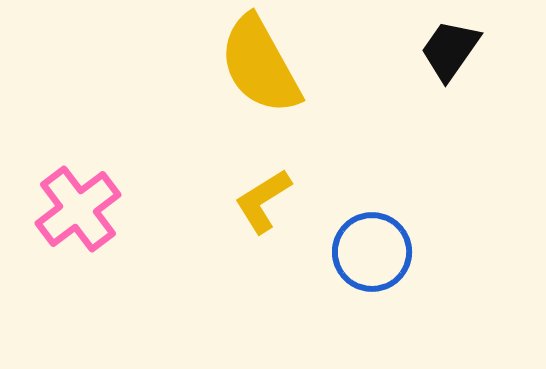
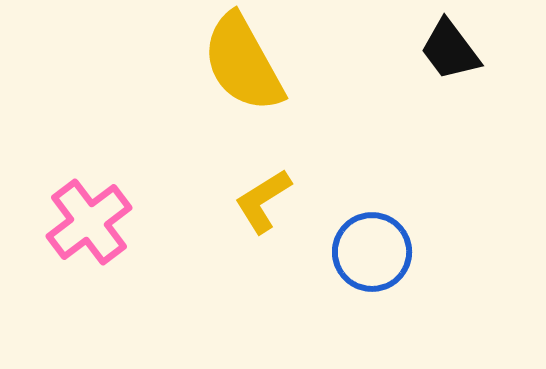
black trapezoid: rotated 72 degrees counterclockwise
yellow semicircle: moved 17 px left, 2 px up
pink cross: moved 11 px right, 13 px down
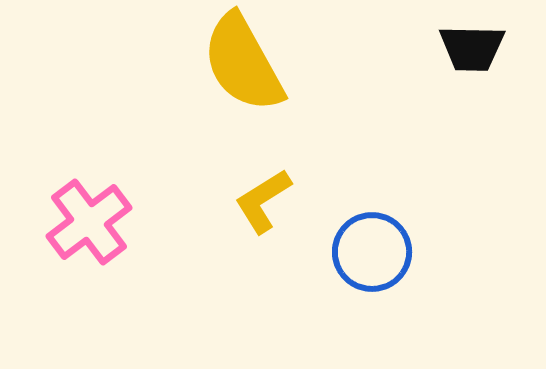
black trapezoid: moved 22 px right, 2 px up; rotated 52 degrees counterclockwise
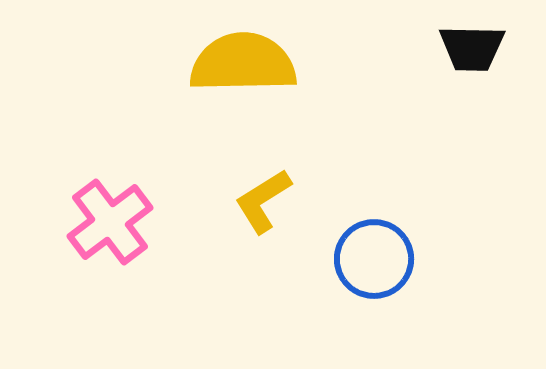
yellow semicircle: rotated 118 degrees clockwise
pink cross: moved 21 px right
blue circle: moved 2 px right, 7 px down
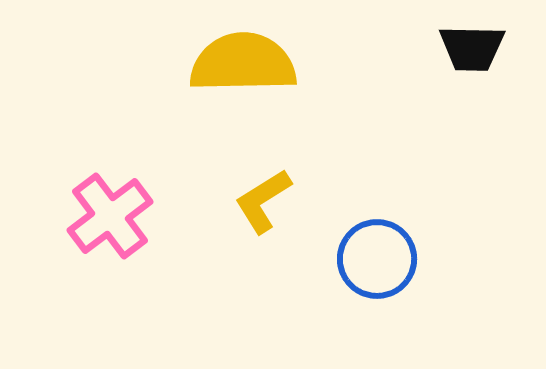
pink cross: moved 6 px up
blue circle: moved 3 px right
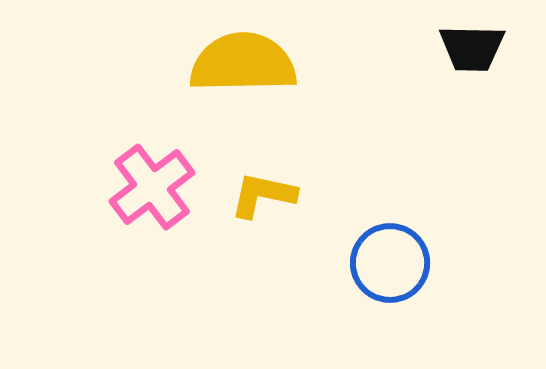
yellow L-shape: moved 6 px up; rotated 44 degrees clockwise
pink cross: moved 42 px right, 29 px up
blue circle: moved 13 px right, 4 px down
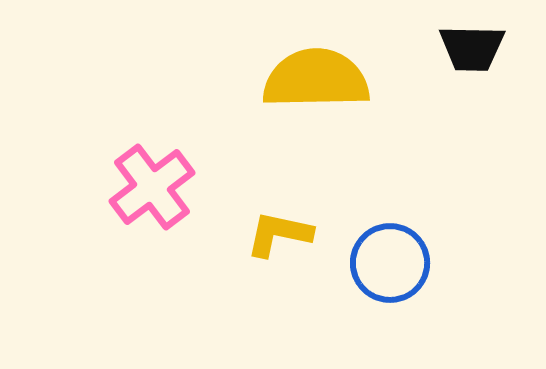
yellow semicircle: moved 73 px right, 16 px down
yellow L-shape: moved 16 px right, 39 px down
